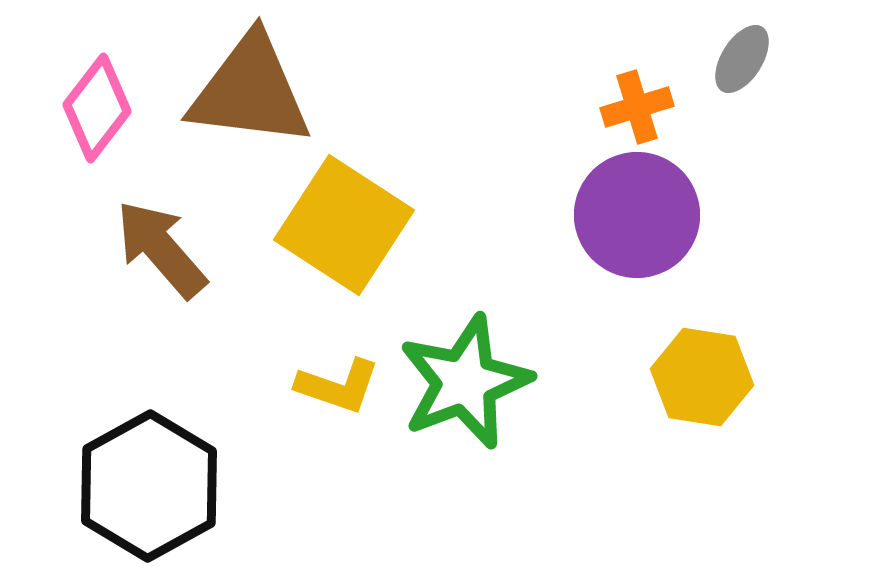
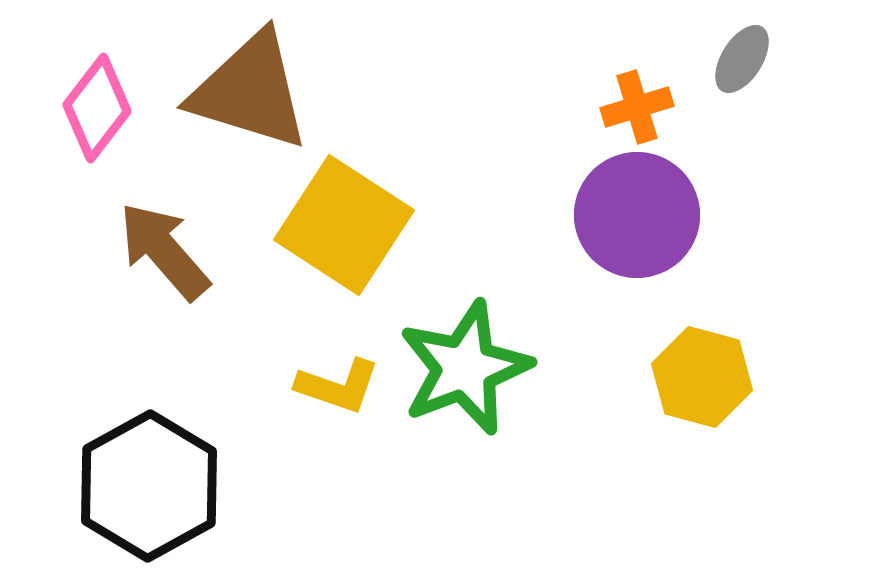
brown triangle: rotated 10 degrees clockwise
brown arrow: moved 3 px right, 2 px down
yellow hexagon: rotated 6 degrees clockwise
green star: moved 14 px up
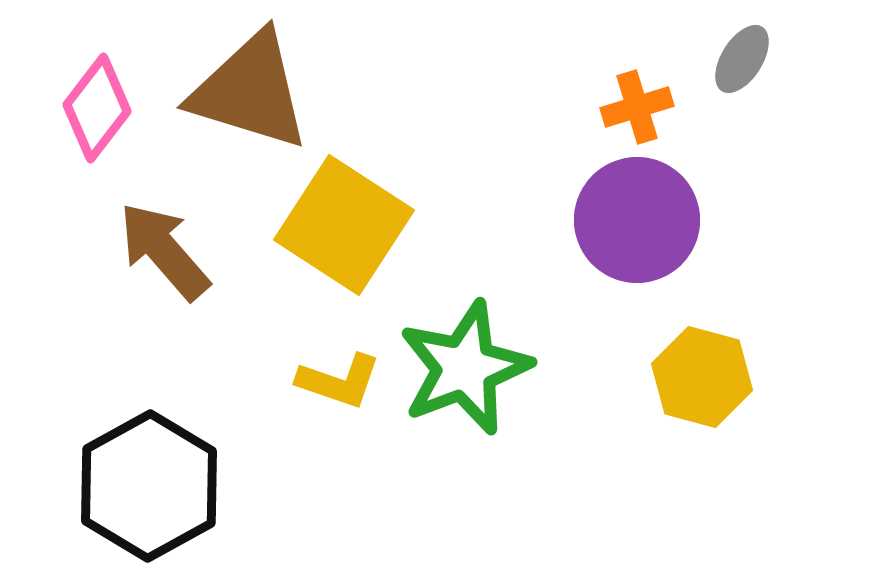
purple circle: moved 5 px down
yellow L-shape: moved 1 px right, 5 px up
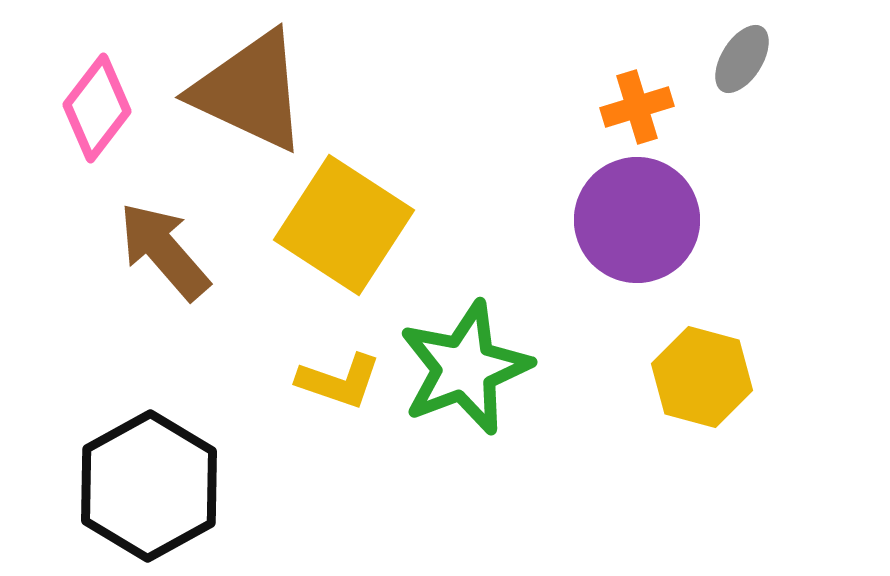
brown triangle: rotated 8 degrees clockwise
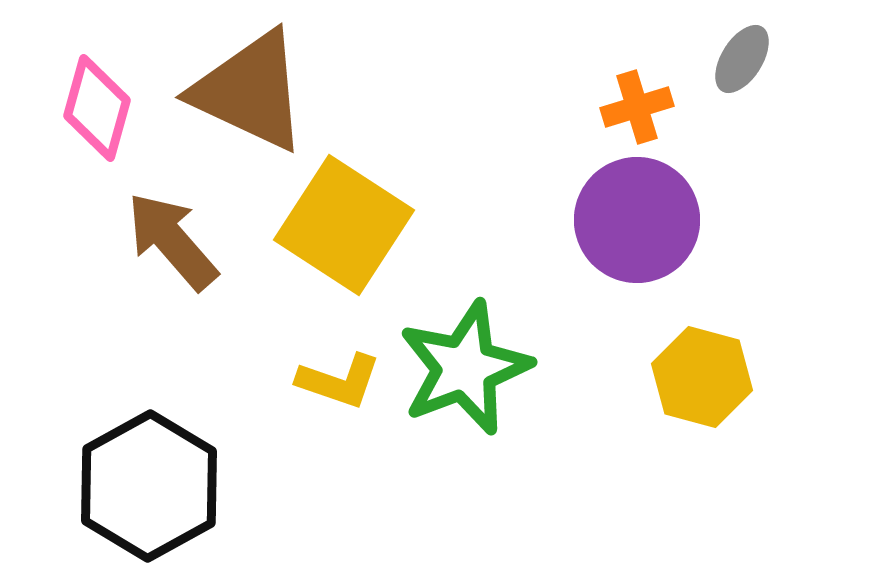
pink diamond: rotated 22 degrees counterclockwise
brown arrow: moved 8 px right, 10 px up
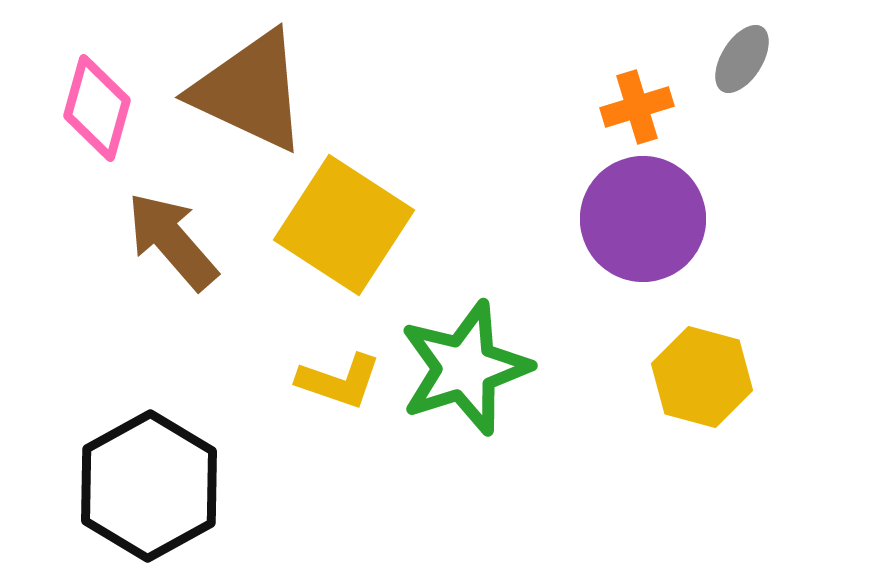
purple circle: moved 6 px right, 1 px up
green star: rotated 3 degrees clockwise
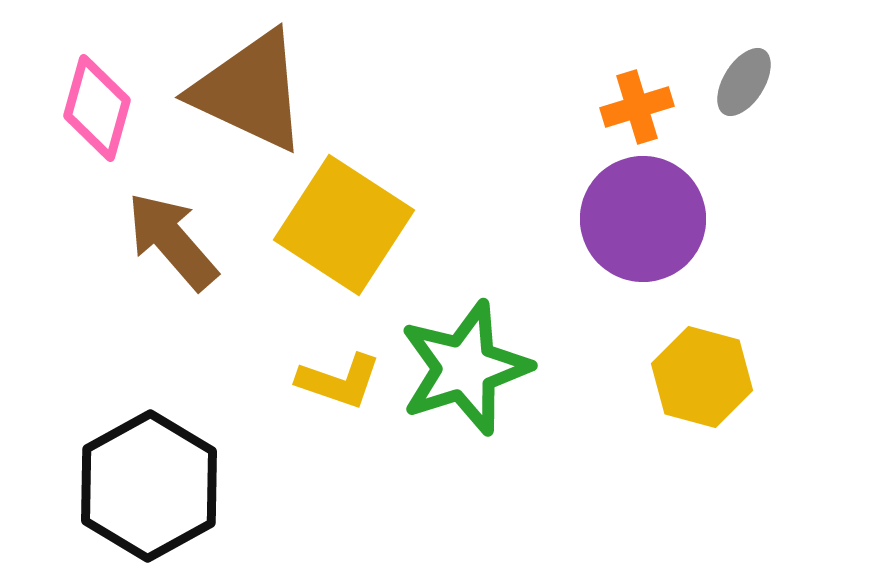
gray ellipse: moved 2 px right, 23 px down
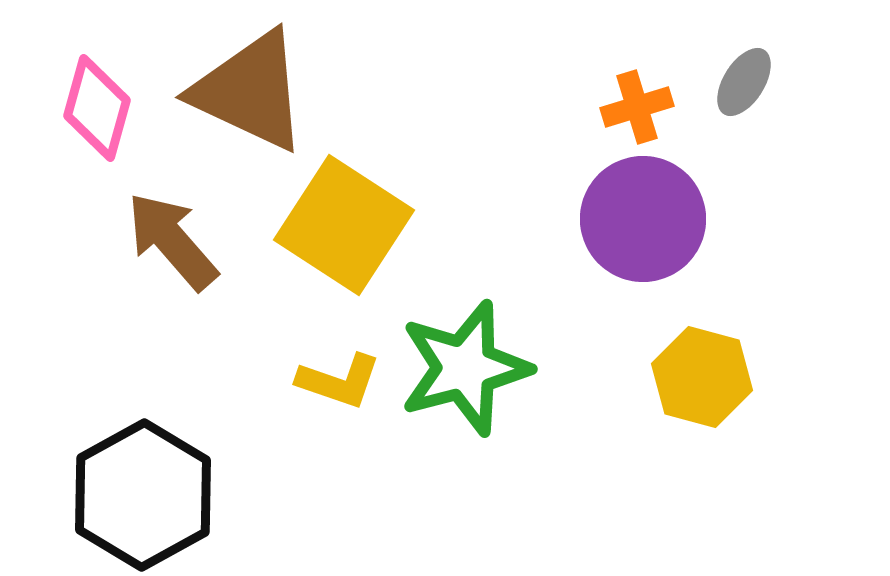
green star: rotated 3 degrees clockwise
black hexagon: moved 6 px left, 9 px down
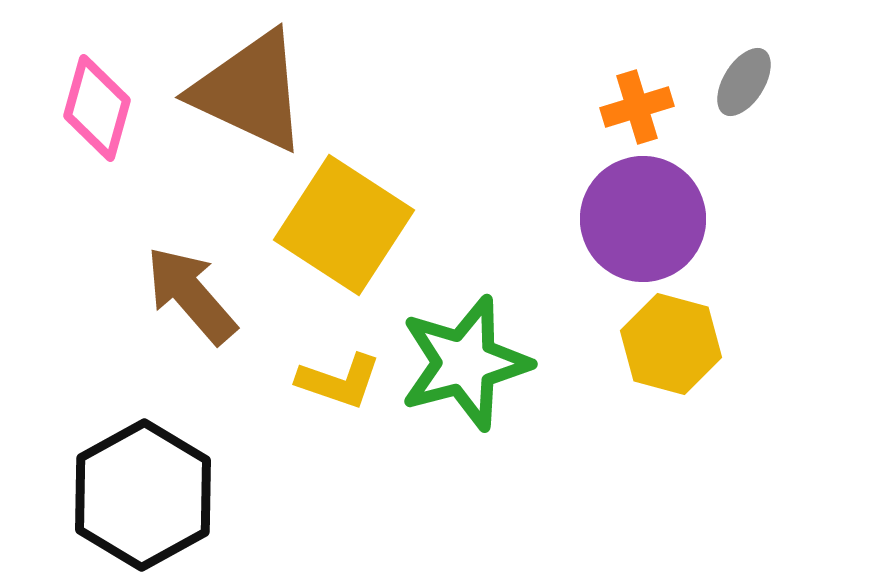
brown arrow: moved 19 px right, 54 px down
green star: moved 5 px up
yellow hexagon: moved 31 px left, 33 px up
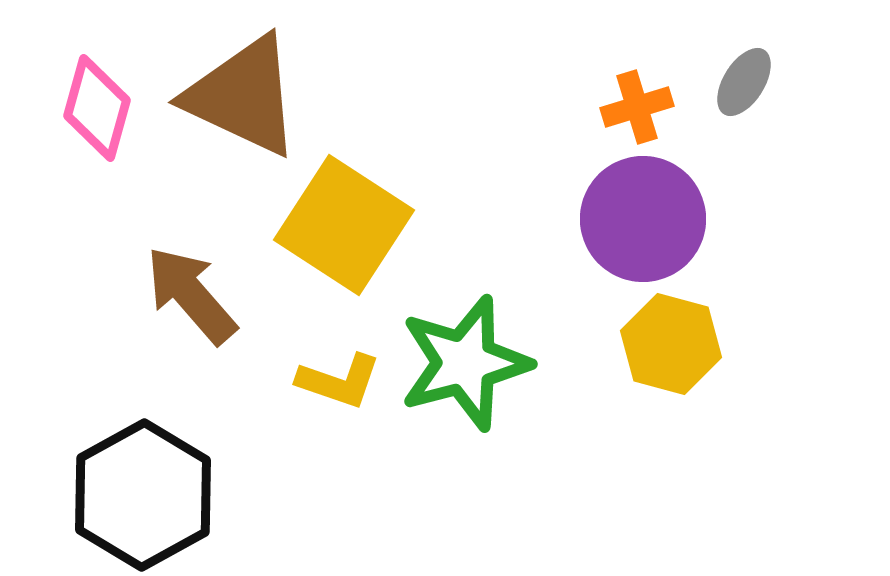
brown triangle: moved 7 px left, 5 px down
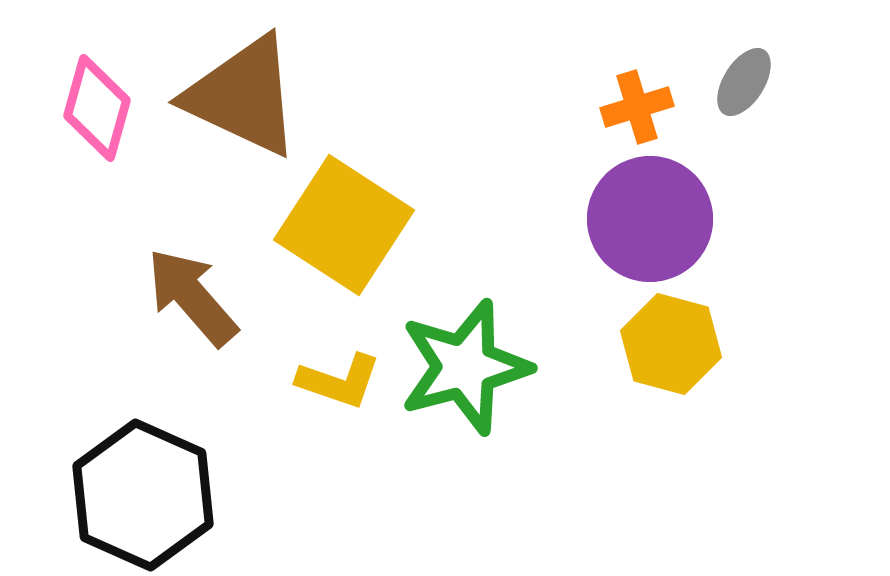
purple circle: moved 7 px right
brown arrow: moved 1 px right, 2 px down
green star: moved 4 px down
black hexagon: rotated 7 degrees counterclockwise
